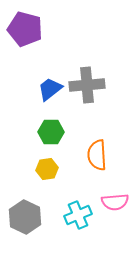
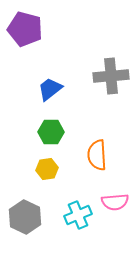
gray cross: moved 24 px right, 9 px up
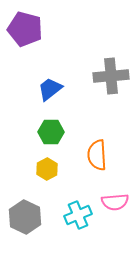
yellow hexagon: rotated 20 degrees counterclockwise
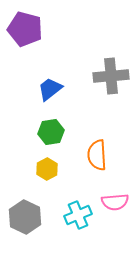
green hexagon: rotated 10 degrees counterclockwise
